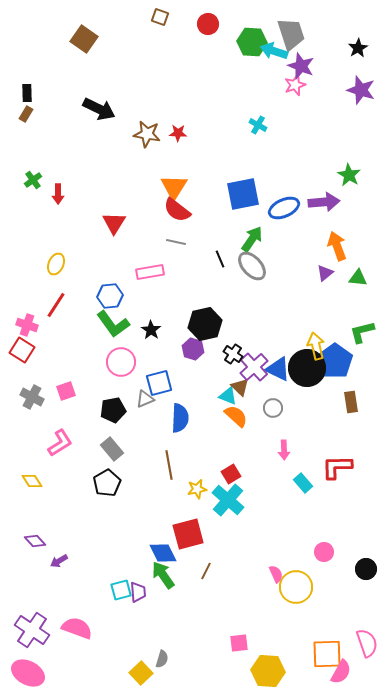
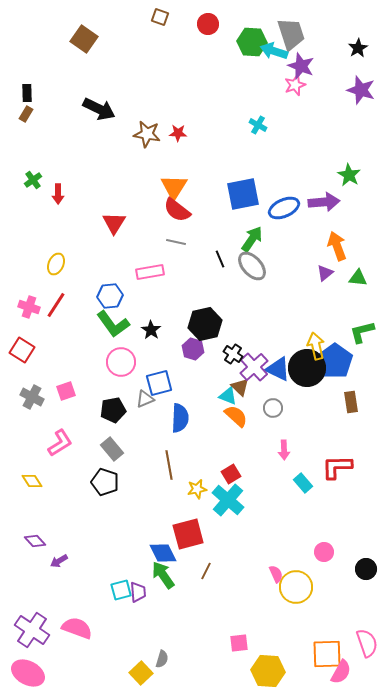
pink cross at (27, 325): moved 2 px right, 18 px up
black pentagon at (107, 483): moved 2 px left, 1 px up; rotated 24 degrees counterclockwise
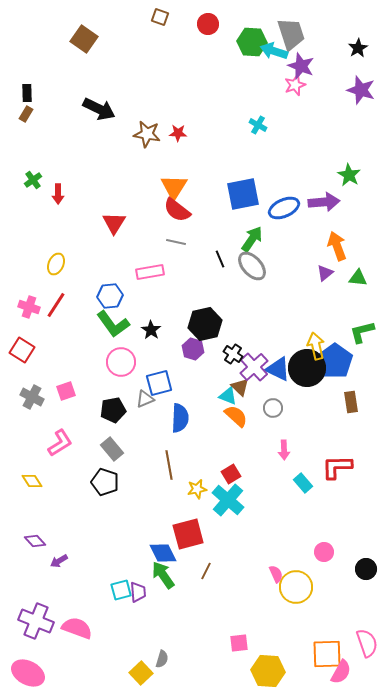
purple cross at (32, 630): moved 4 px right, 9 px up; rotated 12 degrees counterclockwise
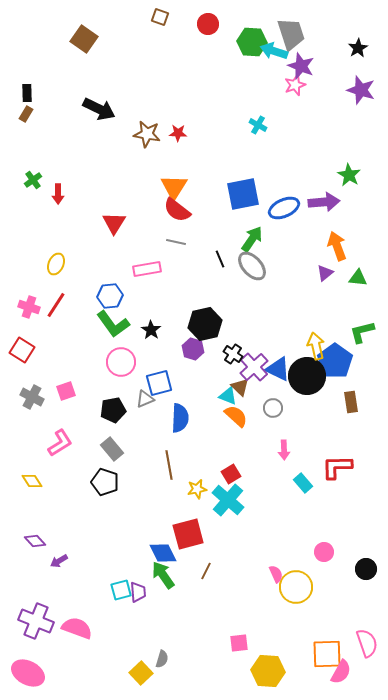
pink rectangle at (150, 272): moved 3 px left, 3 px up
black circle at (307, 368): moved 8 px down
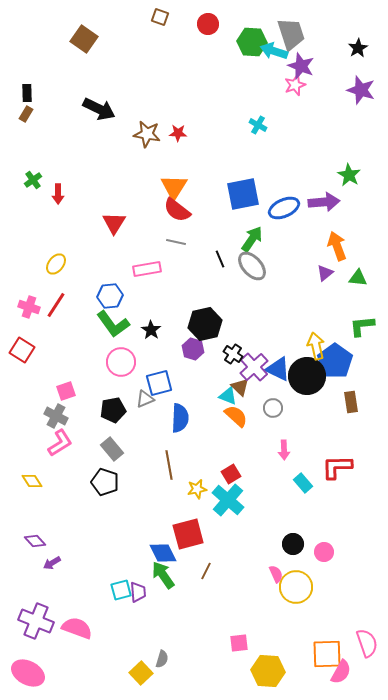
yellow ellipse at (56, 264): rotated 15 degrees clockwise
green L-shape at (362, 332): moved 6 px up; rotated 8 degrees clockwise
gray cross at (32, 397): moved 24 px right, 19 px down
purple arrow at (59, 561): moved 7 px left, 2 px down
black circle at (366, 569): moved 73 px left, 25 px up
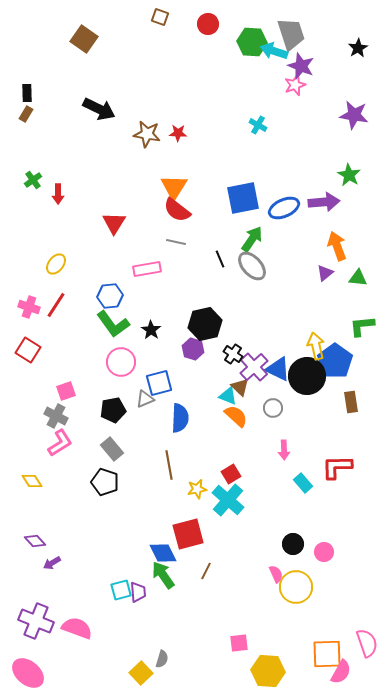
purple star at (361, 90): moved 7 px left, 25 px down; rotated 8 degrees counterclockwise
blue square at (243, 194): moved 4 px down
red square at (22, 350): moved 6 px right
pink ellipse at (28, 673): rotated 12 degrees clockwise
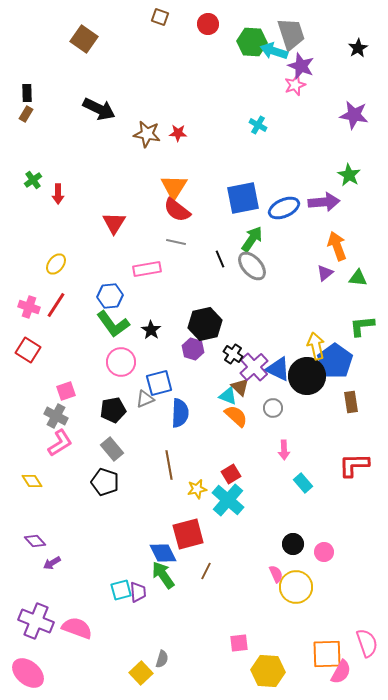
blue semicircle at (180, 418): moved 5 px up
red L-shape at (337, 467): moved 17 px right, 2 px up
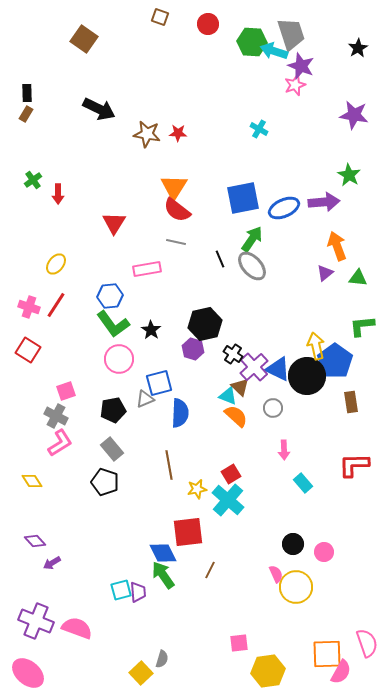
cyan cross at (258, 125): moved 1 px right, 4 px down
pink circle at (121, 362): moved 2 px left, 3 px up
red square at (188, 534): moved 2 px up; rotated 8 degrees clockwise
brown line at (206, 571): moved 4 px right, 1 px up
yellow hexagon at (268, 671): rotated 12 degrees counterclockwise
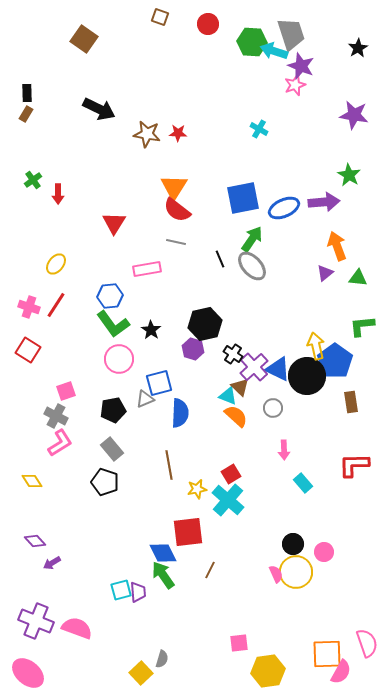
yellow circle at (296, 587): moved 15 px up
